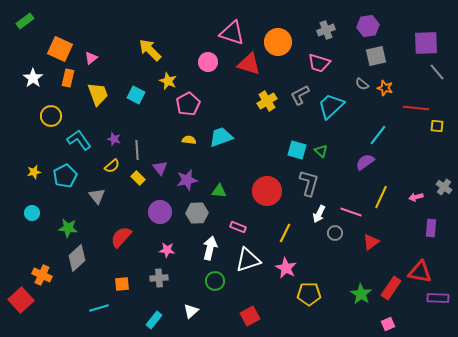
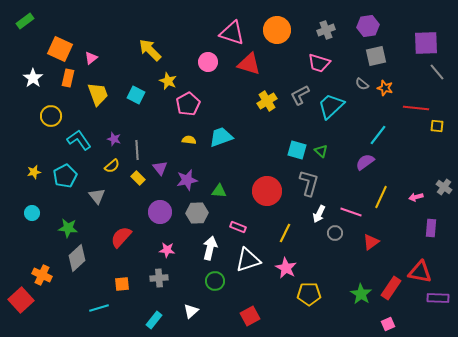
orange circle at (278, 42): moved 1 px left, 12 px up
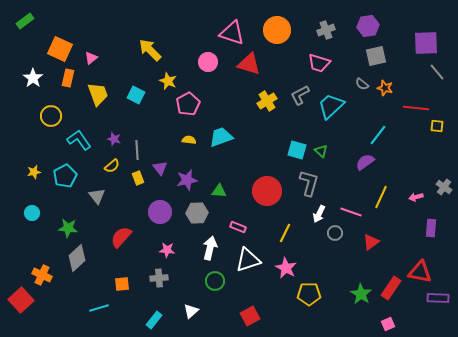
yellow rectangle at (138, 178): rotated 24 degrees clockwise
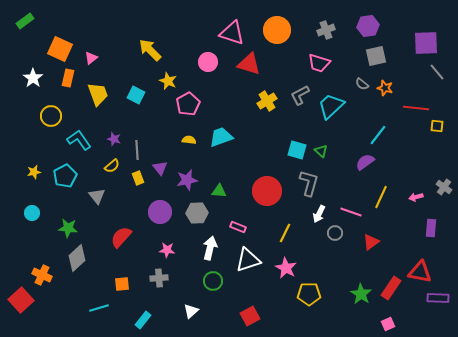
green circle at (215, 281): moved 2 px left
cyan rectangle at (154, 320): moved 11 px left
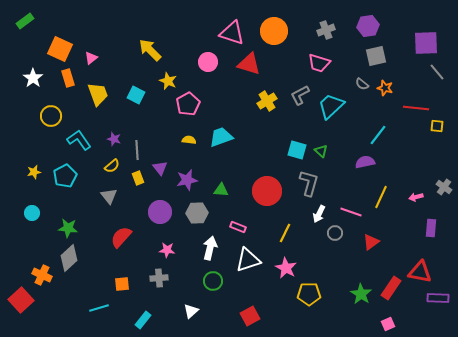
orange circle at (277, 30): moved 3 px left, 1 px down
orange rectangle at (68, 78): rotated 30 degrees counterclockwise
purple semicircle at (365, 162): rotated 24 degrees clockwise
green triangle at (219, 191): moved 2 px right, 1 px up
gray triangle at (97, 196): moved 12 px right
gray diamond at (77, 258): moved 8 px left
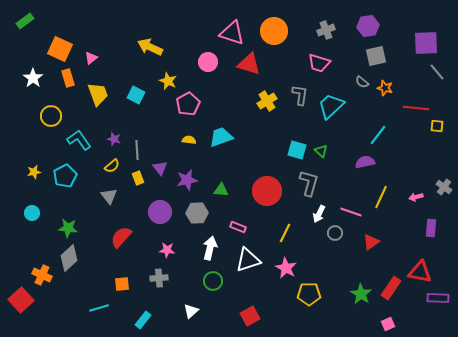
yellow arrow at (150, 50): moved 3 px up; rotated 20 degrees counterclockwise
gray semicircle at (362, 84): moved 2 px up
gray L-shape at (300, 95): rotated 125 degrees clockwise
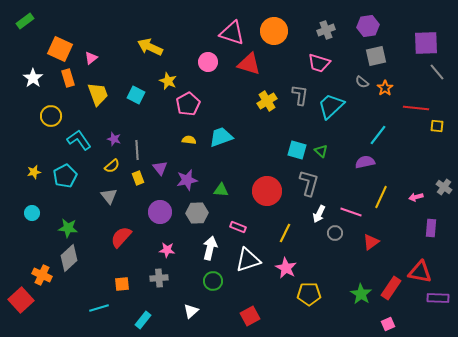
orange star at (385, 88): rotated 21 degrees clockwise
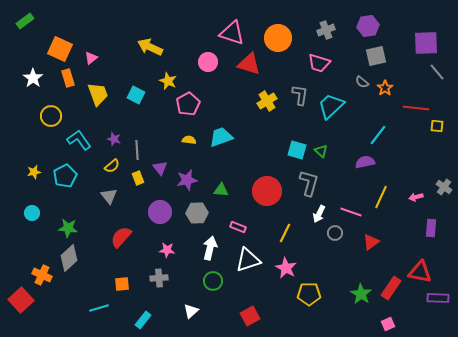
orange circle at (274, 31): moved 4 px right, 7 px down
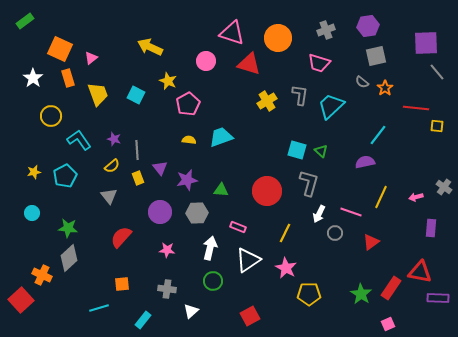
pink circle at (208, 62): moved 2 px left, 1 px up
white triangle at (248, 260): rotated 16 degrees counterclockwise
gray cross at (159, 278): moved 8 px right, 11 px down; rotated 12 degrees clockwise
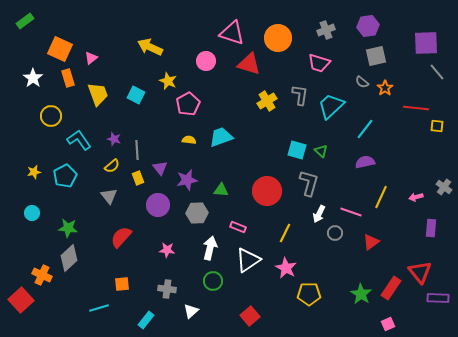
cyan line at (378, 135): moved 13 px left, 6 px up
purple circle at (160, 212): moved 2 px left, 7 px up
red triangle at (420, 272): rotated 40 degrees clockwise
red square at (250, 316): rotated 12 degrees counterclockwise
cyan rectangle at (143, 320): moved 3 px right
